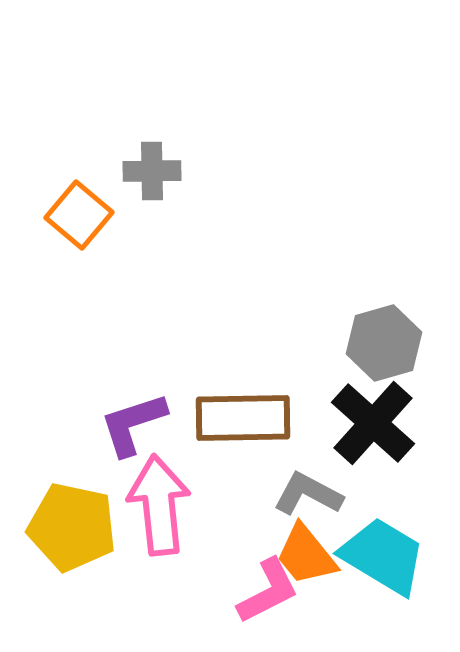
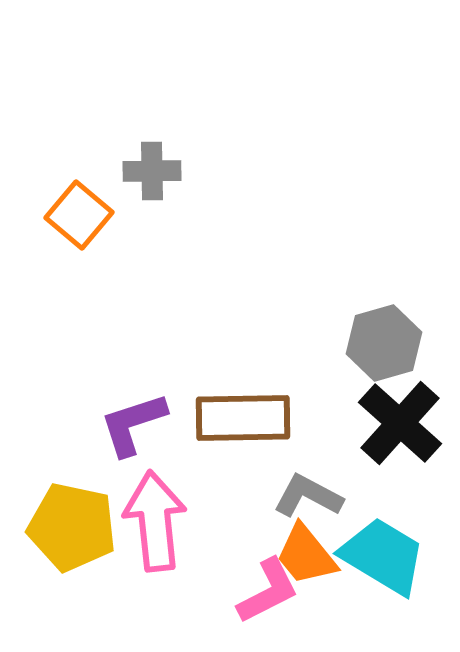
black cross: moved 27 px right
gray L-shape: moved 2 px down
pink arrow: moved 4 px left, 16 px down
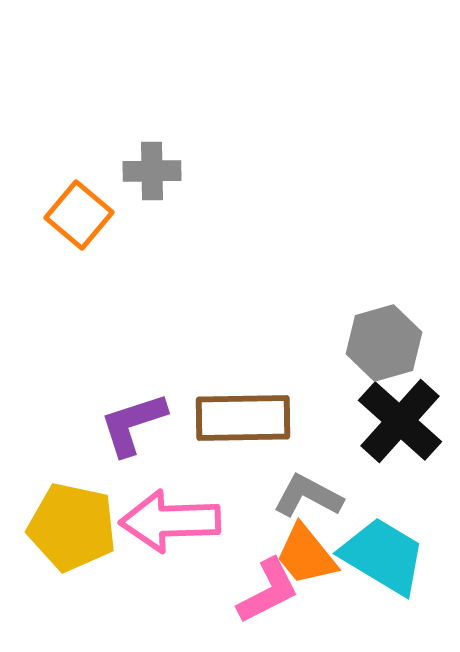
black cross: moved 2 px up
pink arrow: moved 15 px right; rotated 86 degrees counterclockwise
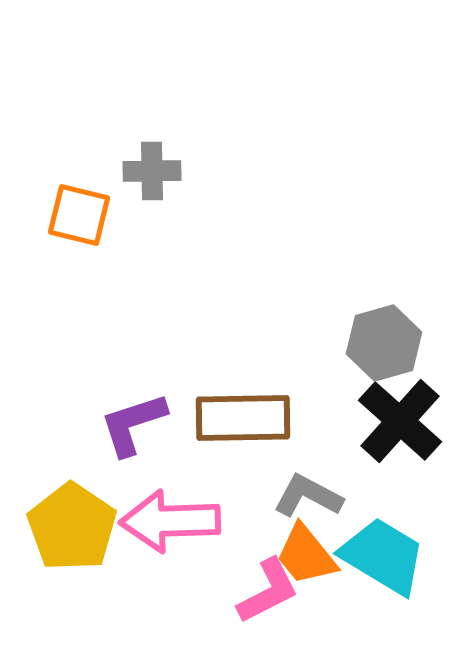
orange square: rotated 26 degrees counterclockwise
yellow pentagon: rotated 22 degrees clockwise
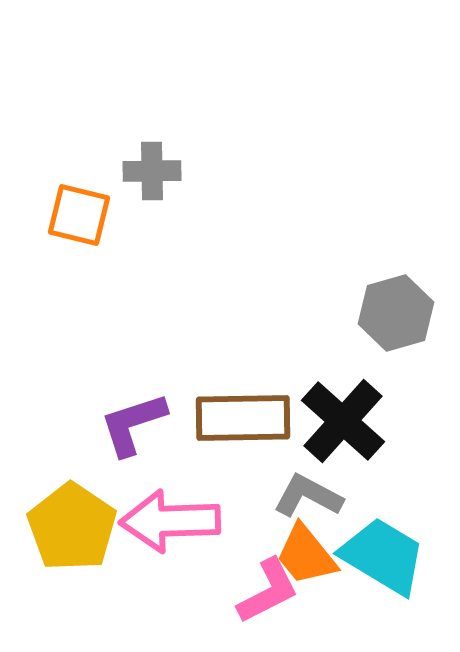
gray hexagon: moved 12 px right, 30 px up
black cross: moved 57 px left
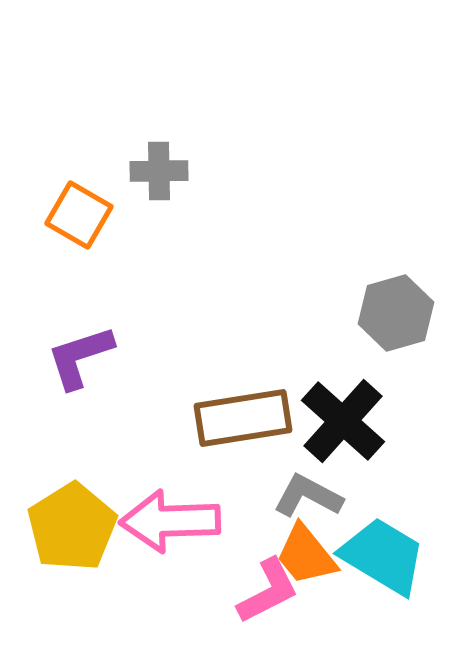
gray cross: moved 7 px right
orange square: rotated 16 degrees clockwise
brown rectangle: rotated 8 degrees counterclockwise
purple L-shape: moved 53 px left, 67 px up
yellow pentagon: rotated 6 degrees clockwise
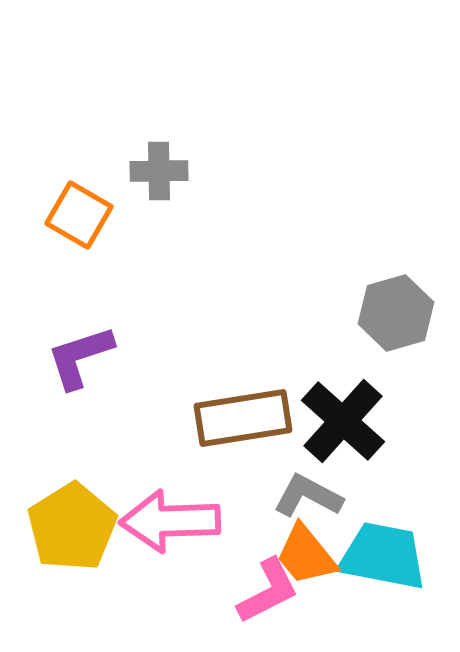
cyan trapezoid: rotated 20 degrees counterclockwise
